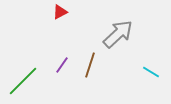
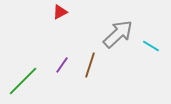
cyan line: moved 26 px up
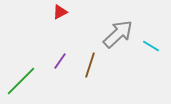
purple line: moved 2 px left, 4 px up
green line: moved 2 px left
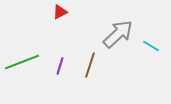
purple line: moved 5 px down; rotated 18 degrees counterclockwise
green line: moved 1 px right, 19 px up; rotated 24 degrees clockwise
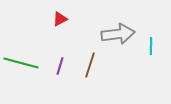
red triangle: moved 7 px down
gray arrow: rotated 36 degrees clockwise
cyan line: rotated 60 degrees clockwise
green line: moved 1 px left, 1 px down; rotated 36 degrees clockwise
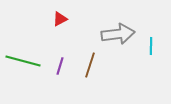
green line: moved 2 px right, 2 px up
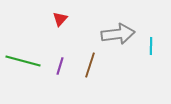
red triangle: rotated 21 degrees counterclockwise
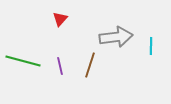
gray arrow: moved 2 px left, 3 px down
purple line: rotated 30 degrees counterclockwise
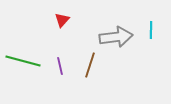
red triangle: moved 2 px right, 1 px down
cyan line: moved 16 px up
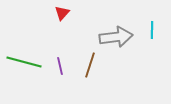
red triangle: moved 7 px up
cyan line: moved 1 px right
green line: moved 1 px right, 1 px down
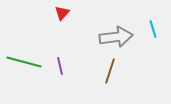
cyan line: moved 1 px right, 1 px up; rotated 18 degrees counterclockwise
brown line: moved 20 px right, 6 px down
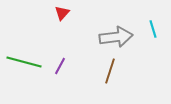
purple line: rotated 42 degrees clockwise
